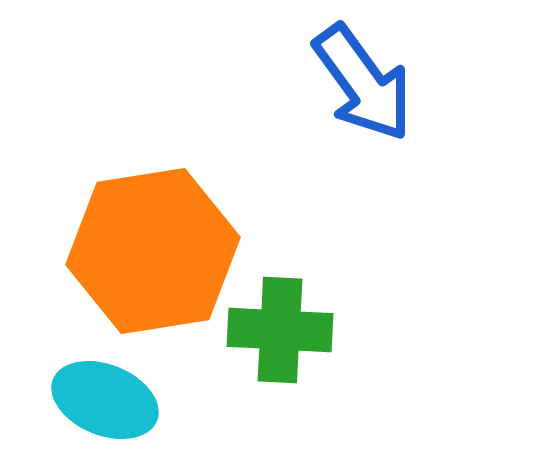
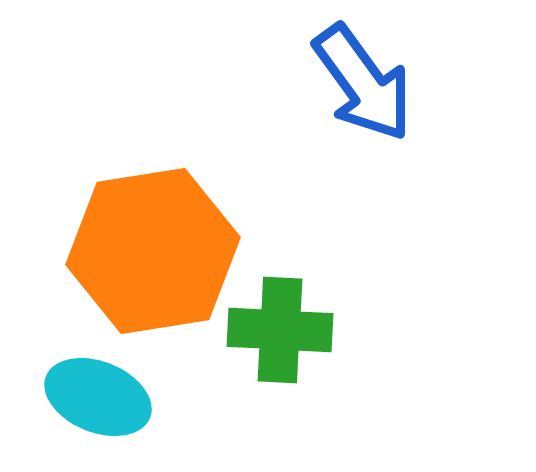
cyan ellipse: moved 7 px left, 3 px up
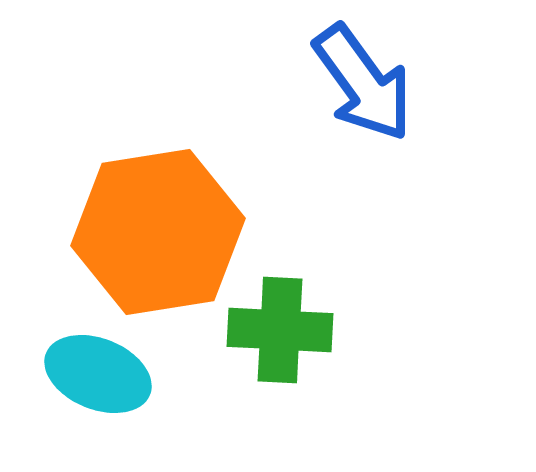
orange hexagon: moved 5 px right, 19 px up
cyan ellipse: moved 23 px up
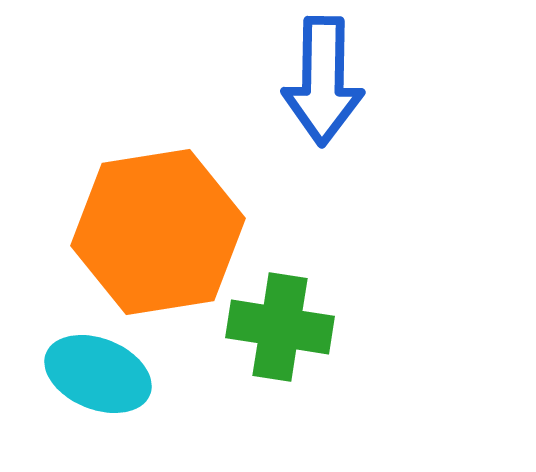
blue arrow: moved 40 px left, 2 px up; rotated 37 degrees clockwise
green cross: moved 3 px up; rotated 6 degrees clockwise
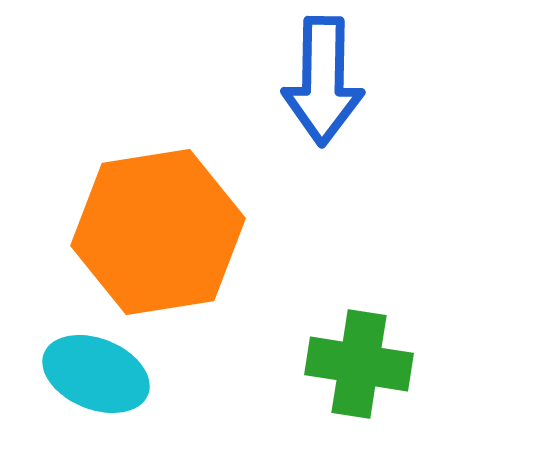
green cross: moved 79 px right, 37 px down
cyan ellipse: moved 2 px left
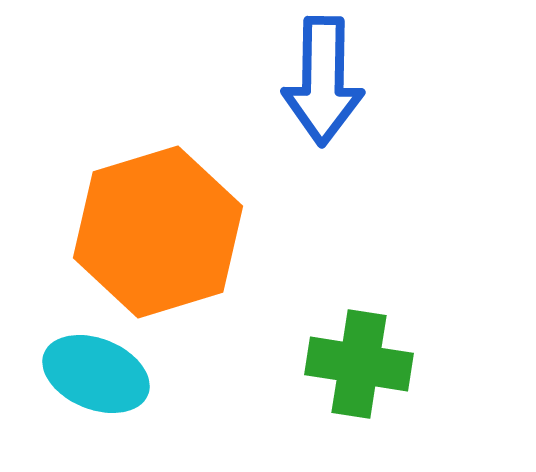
orange hexagon: rotated 8 degrees counterclockwise
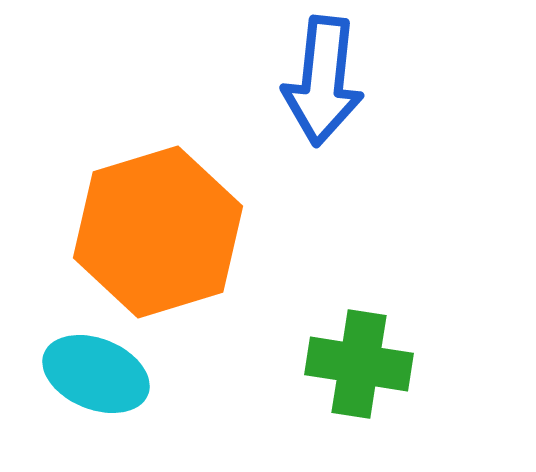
blue arrow: rotated 5 degrees clockwise
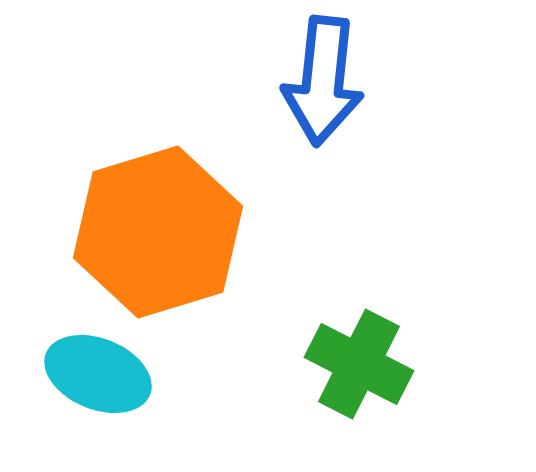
green cross: rotated 18 degrees clockwise
cyan ellipse: moved 2 px right
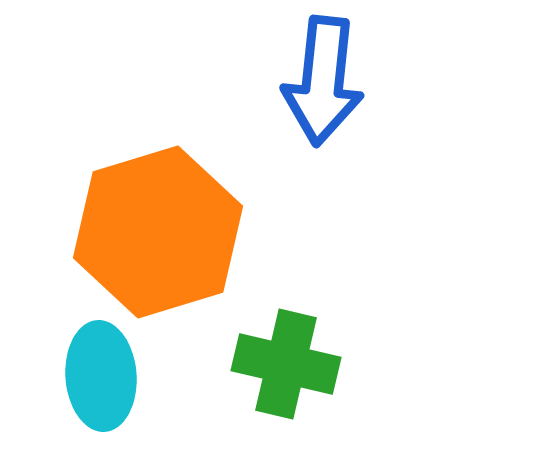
green cross: moved 73 px left; rotated 14 degrees counterclockwise
cyan ellipse: moved 3 px right, 2 px down; rotated 64 degrees clockwise
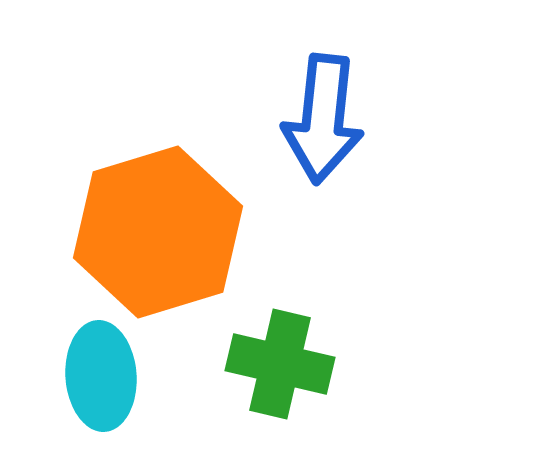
blue arrow: moved 38 px down
green cross: moved 6 px left
